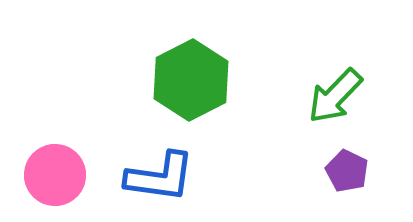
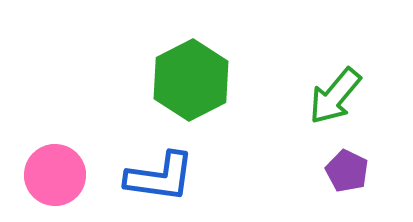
green arrow: rotated 4 degrees counterclockwise
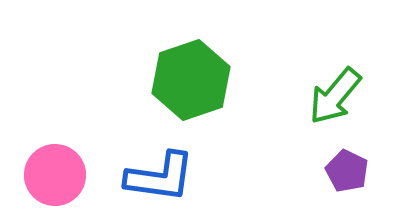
green hexagon: rotated 8 degrees clockwise
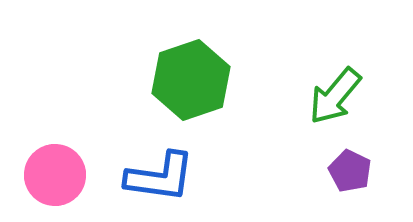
purple pentagon: moved 3 px right
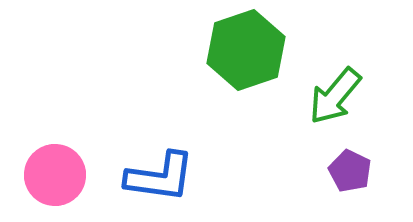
green hexagon: moved 55 px right, 30 px up
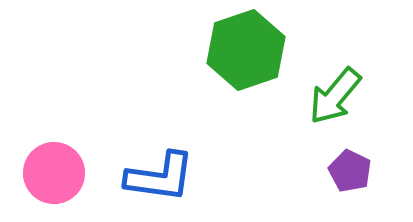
pink circle: moved 1 px left, 2 px up
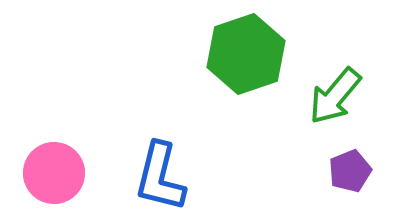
green hexagon: moved 4 px down
purple pentagon: rotated 24 degrees clockwise
blue L-shape: rotated 96 degrees clockwise
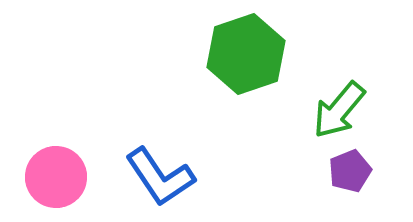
green arrow: moved 4 px right, 14 px down
pink circle: moved 2 px right, 4 px down
blue L-shape: rotated 48 degrees counterclockwise
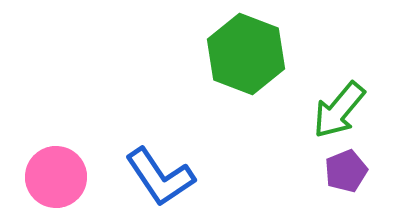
green hexagon: rotated 20 degrees counterclockwise
purple pentagon: moved 4 px left
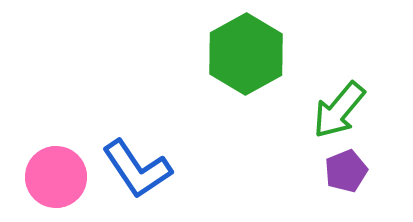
green hexagon: rotated 10 degrees clockwise
blue L-shape: moved 23 px left, 8 px up
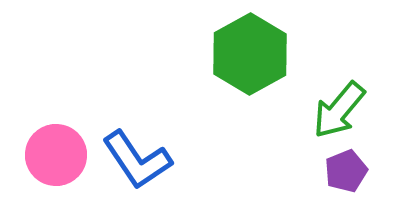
green hexagon: moved 4 px right
blue L-shape: moved 9 px up
pink circle: moved 22 px up
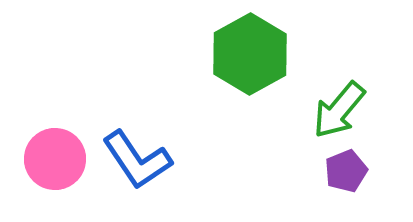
pink circle: moved 1 px left, 4 px down
